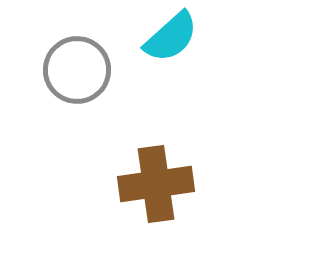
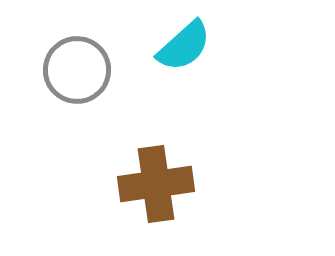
cyan semicircle: moved 13 px right, 9 px down
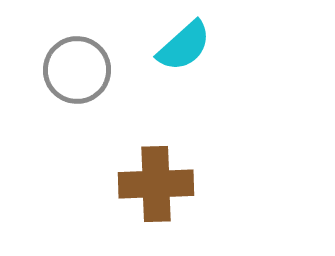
brown cross: rotated 6 degrees clockwise
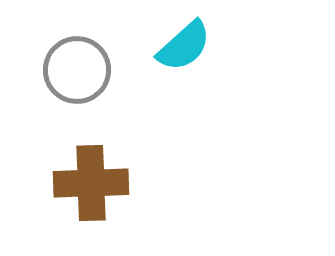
brown cross: moved 65 px left, 1 px up
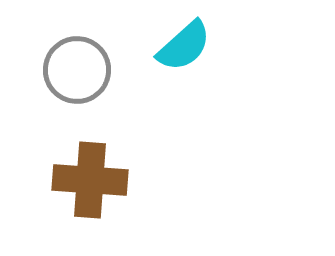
brown cross: moved 1 px left, 3 px up; rotated 6 degrees clockwise
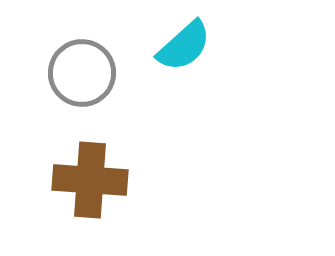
gray circle: moved 5 px right, 3 px down
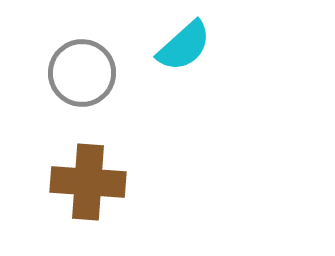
brown cross: moved 2 px left, 2 px down
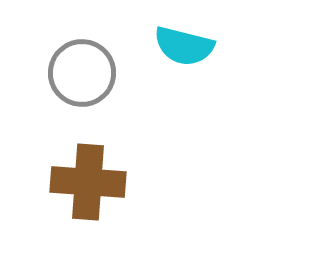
cyan semicircle: rotated 56 degrees clockwise
